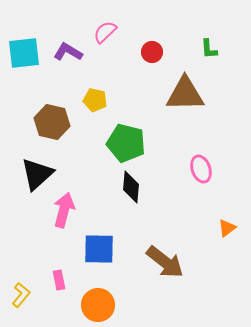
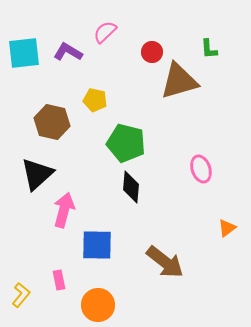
brown triangle: moved 6 px left, 13 px up; rotated 15 degrees counterclockwise
blue square: moved 2 px left, 4 px up
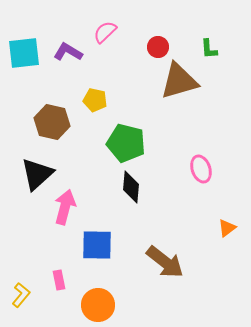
red circle: moved 6 px right, 5 px up
pink arrow: moved 1 px right, 3 px up
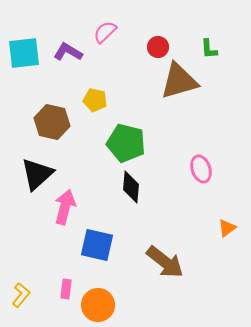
blue square: rotated 12 degrees clockwise
pink rectangle: moved 7 px right, 9 px down; rotated 18 degrees clockwise
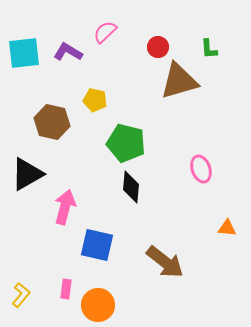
black triangle: moved 10 px left; rotated 12 degrees clockwise
orange triangle: rotated 42 degrees clockwise
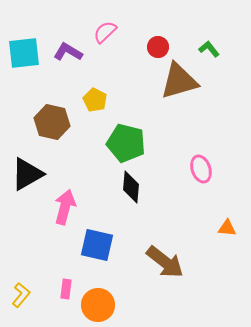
green L-shape: rotated 145 degrees clockwise
yellow pentagon: rotated 15 degrees clockwise
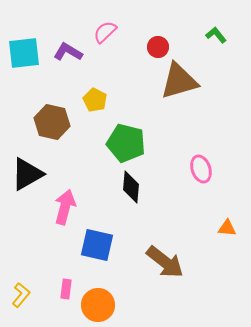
green L-shape: moved 7 px right, 14 px up
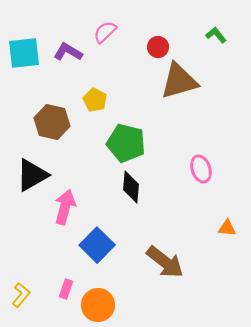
black triangle: moved 5 px right, 1 px down
blue square: rotated 32 degrees clockwise
pink rectangle: rotated 12 degrees clockwise
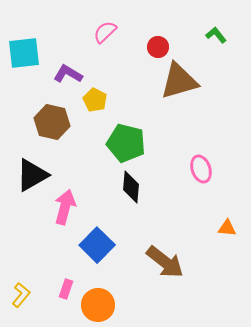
purple L-shape: moved 22 px down
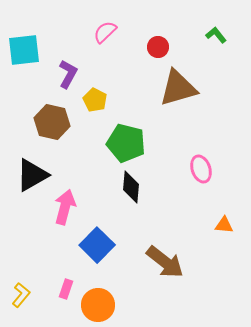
cyan square: moved 3 px up
purple L-shape: rotated 88 degrees clockwise
brown triangle: moved 1 px left, 7 px down
orange triangle: moved 3 px left, 3 px up
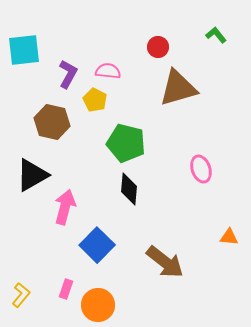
pink semicircle: moved 3 px right, 39 px down; rotated 50 degrees clockwise
black diamond: moved 2 px left, 2 px down
orange triangle: moved 5 px right, 12 px down
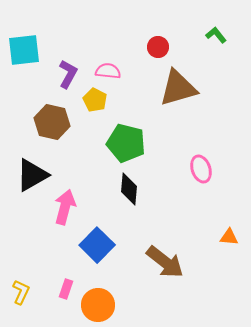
yellow L-shape: moved 3 px up; rotated 15 degrees counterclockwise
